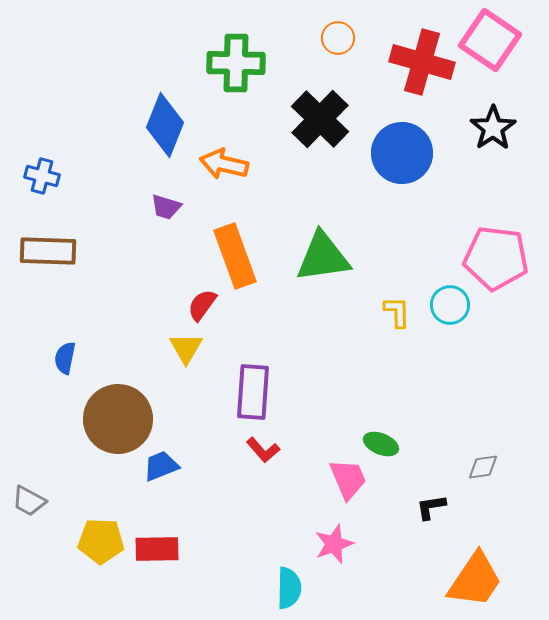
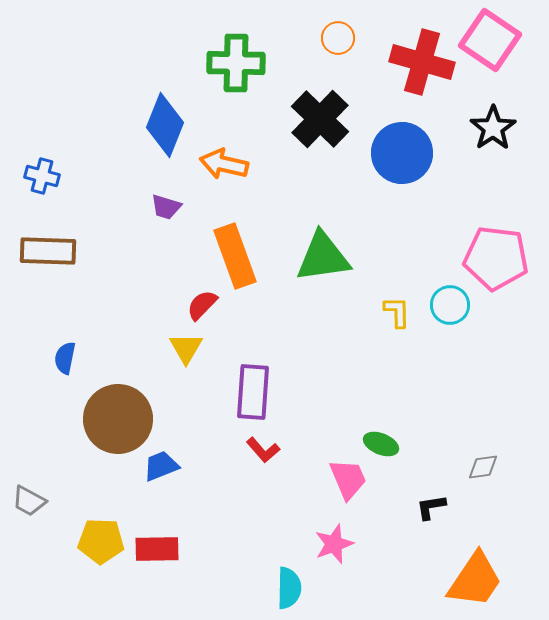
red semicircle: rotated 8 degrees clockwise
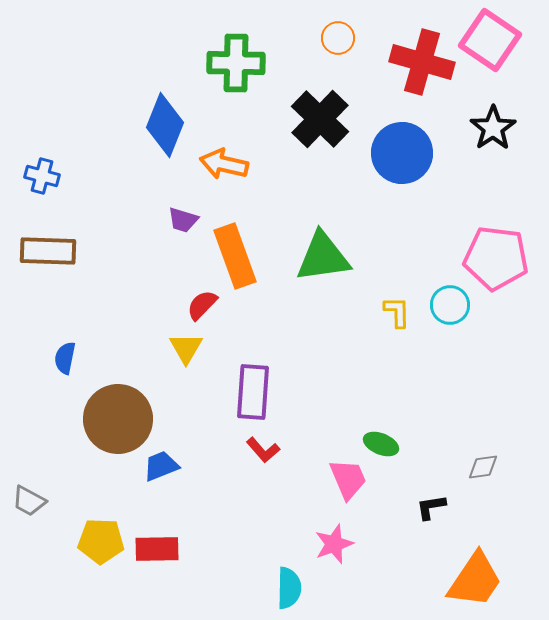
purple trapezoid: moved 17 px right, 13 px down
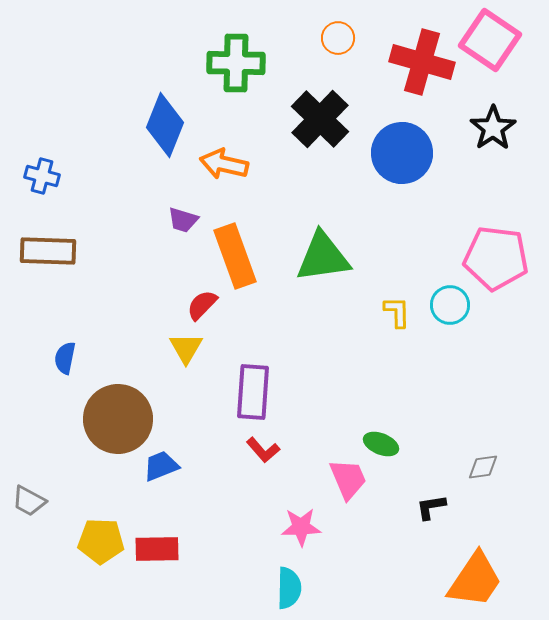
pink star: moved 33 px left, 17 px up; rotated 18 degrees clockwise
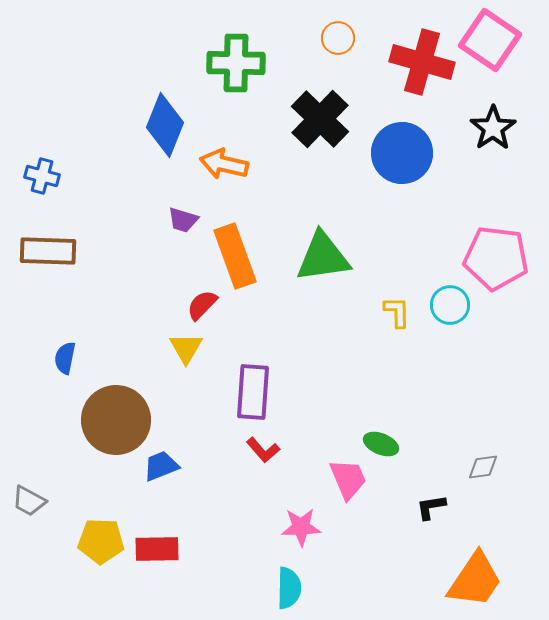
brown circle: moved 2 px left, 1 px down
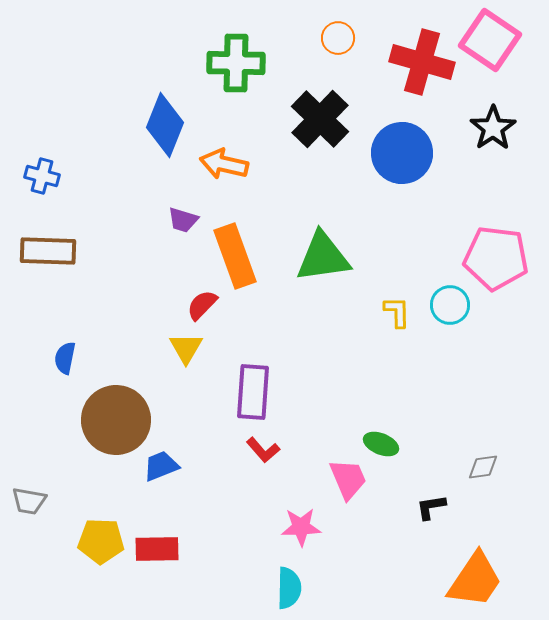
gray trapezoid: rotated 18 degrees counterclockwise
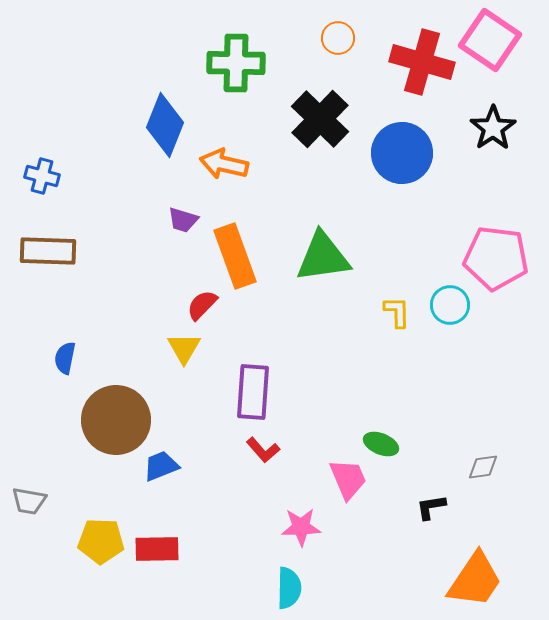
yellow triangle: moved 2 px left
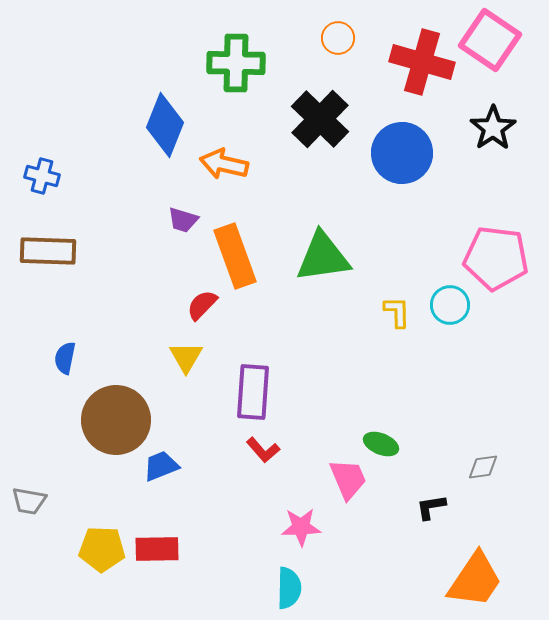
yellow triangle: moved 2 px right, 9 px down
yellow pentagon: moved 1 px right, 8 px down
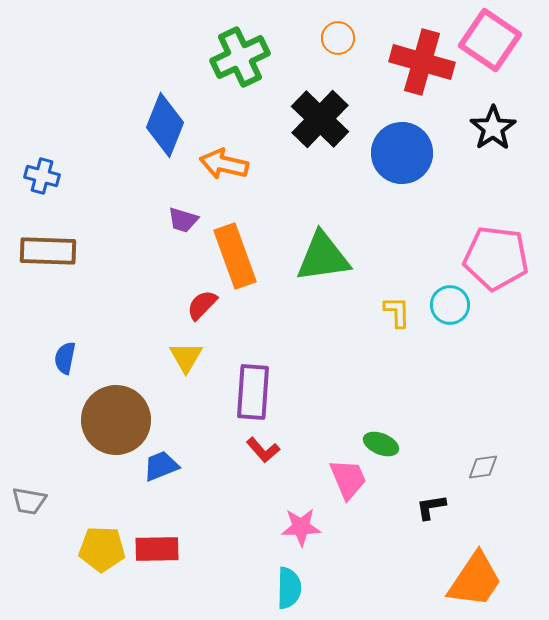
green cross: moved 4 px right, 6 px up; rotated 26 degrees counterclockwise
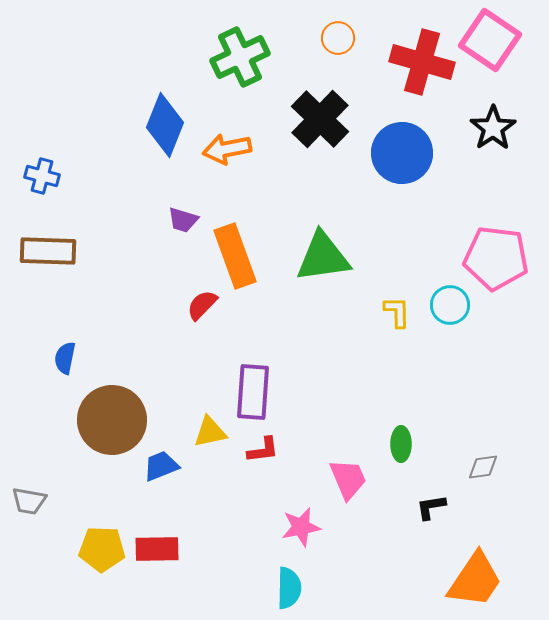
orange arrow: moved 3 px right, 15 px up; rotated 24 degrees counterclockwise
yellow triangle: moved 24 px right, 75 px down; rotated 48 degrees clockwise
brown circle: moved 4 px left
green ellipse: moved 20 px right; rotated 68 degrees clockwise
red L-shape: rotated 56 degrees counterclockwise
pink star: rotated 9 degrees counterclockwise
